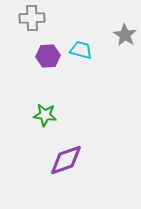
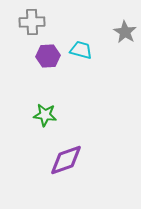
gray cross: moved 4 px down
gray star: moved 3 px up
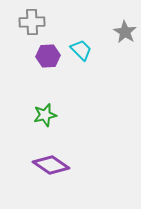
cyan trapezoid: rotated 30 degrees clockwise
green star: rotated 20 degrees counterclockwise
purple diamond: moved 15 px left, 5 px down; rotated 54 degrees clockwise
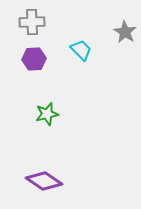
purple hexagon: moved 14 px left, 3 px down
green star: moved 2 px right, 1 px up
purple diamond: moved 7 px left, 16 px down
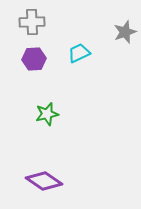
gray star: rotated 20 degrees clockwise
cyan trapezoid: moved 2 px left, 3 px down; rotated 70 degrees counterclockwise
